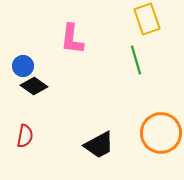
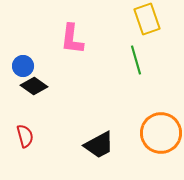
red semicircle: rotated 25 degrees counterclockwise
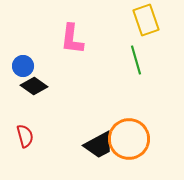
yellow rectangle: moved 1 px left, 1 px down
orange circle: moved 32 px left, 6 px down
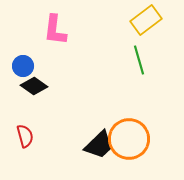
yellow rectangle: rotated 72 degrees clockwise
pink L-shape: moved 17 px left, 9 px up
green line: moved 3 px right
black trapezoid: rotated 16 degrees counterclockwise
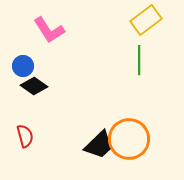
pink L-shape: moved 6 px left; rotated 40 degrees counterclockwise
green line: rotated 16 degrees clockwise
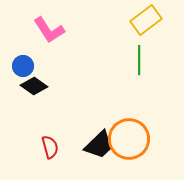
red semicircle: moved 25 px right, 11 px down
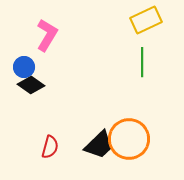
yellow rectangle: rotated 12 degrees clockwise
pink L-shape: moved 2 px left, 5 px down; rotated 116 degrees counterclockwise
green line: moved 3 px right, 2 px down
blue circle: moved 1 px right, 1 px down
black diamond: moved 3 px left, 1 px up
red semicircle: rotated 30 degrees clockwise
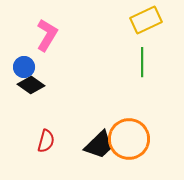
red semicircle: moved 4 px left, 6 px up
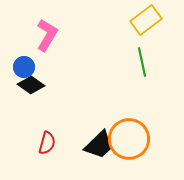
yellow rectangle: rotated 12 degrees counterclockwise
green line: rotated 12 degrees counterclockwise
red semicircle: moved 1 px right, 2 px down
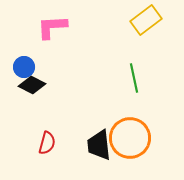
pink L-shape: moved 5 px right, 8 px up; rotated 124 degrees counterclockwise
green line: moved 8 px left, 16 px down
black diamond: moved 1 px right; rotated 8 degrees counterclockwise
orange circle: moved 1 px right, 1 px up
black trapezoid: rotated 128 degrees clockwise
